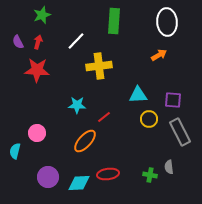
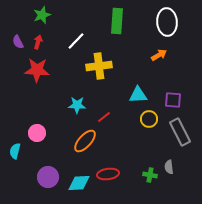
green rectangle: moved 3 px right
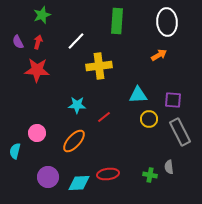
orange ellipse: moved 11 px left
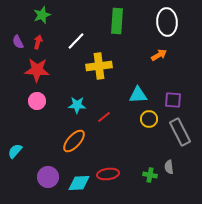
pink circle: moved 32 px up
cyan semicircle: rotated 28 degrees clockwise
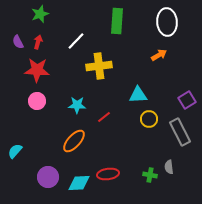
green star: moved 2 px left, 1 px up
purple square: moved 14 px right; rotated 36 degrees counterclockwise
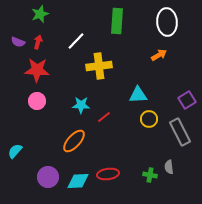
purple semicircle: rotated 40 degrees counterclockwise
cyan star: moved 4 px right
cyan diamond: moved 1 px left, 2 px up
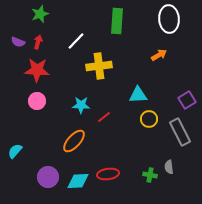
white ellipse: moved 2 px right, 3 px up
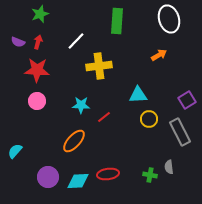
white ellipse: rotated 12 degrees counterclockwise
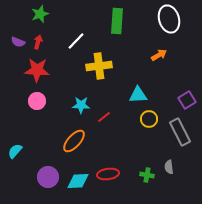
green cross: moved 3 px left
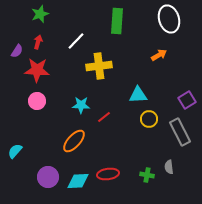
purple semicircle: moved 1 px left, 9 px down; rotated 80 degrees counterclockwise
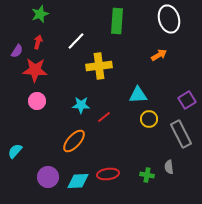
red star: moved 2 px left
gray rectangle: moved 1 px right, 2 px down
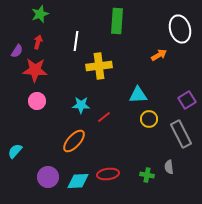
white ellipse: moved 11 px right, 10 px down
white line: rotated 36 degrees counterclockwise
